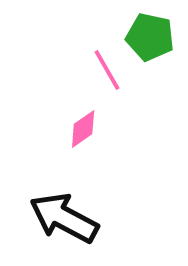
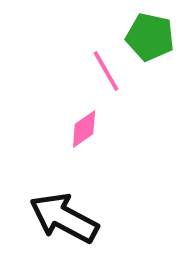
pink line: moved 1 px left, 1 px down
pink diamond: moved 1 px right
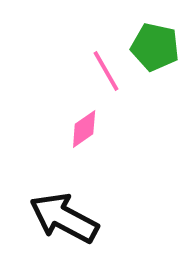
green pentagon: moved 5 px right, 10 px down
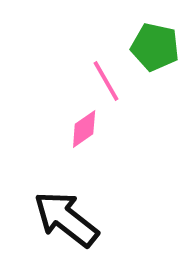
pink line: moved 10 px down
black arrow: moved 2 px right, 1 px down; rotated 10 degrees clockwise
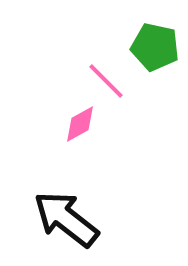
pink line: rotated 15 degrees counterclockwise
pink diamond: moved 4 px left, 5 px up; rotated 6 degrees clockwise
